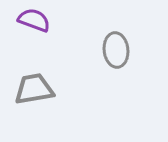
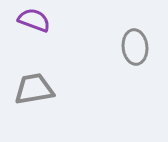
gray ellipse: moved 19 px right, 3 px up
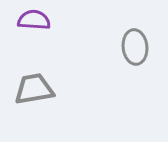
purple semicircle: rotated 16 degrees counterclockwise
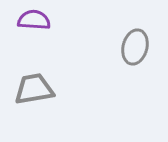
gray ellipse: rotated 20 degrees clockwise
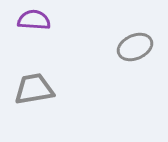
gray ellipse: rotated 52 degrees clockwise
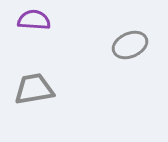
gray ellipse: moved 5 px left, 2 px up
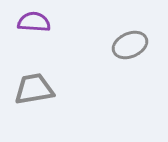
purple semicircle: moved 2 px down
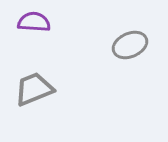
gray trapezoid: rotated 12 degrees counterclockwise
